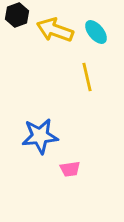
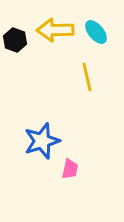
black hexagon: moved 2 px left, 25 px down; rotated 20 degrees counterclockwise
yellow arrow: rotated 21 degrees counterclockwise
blue star: moved 2 px right, 5 px down; rotated 12 degrees counterclockwise
pink trapezoid: rotated 70 degrees counterclockwise
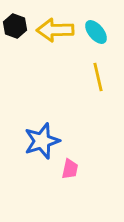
black hexagon: moved 14 px up
yellow line: moved 11 px right
